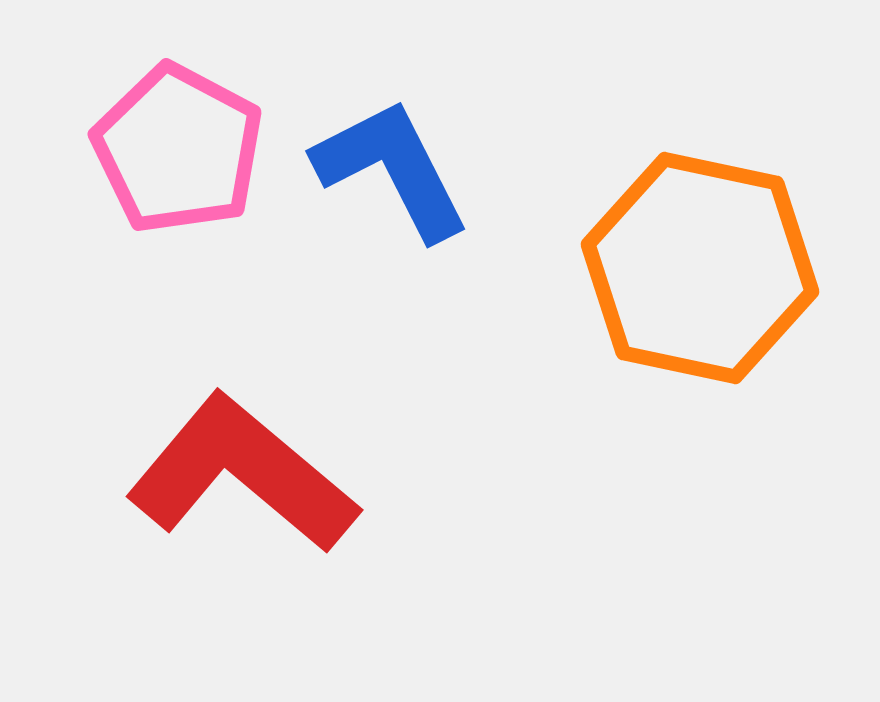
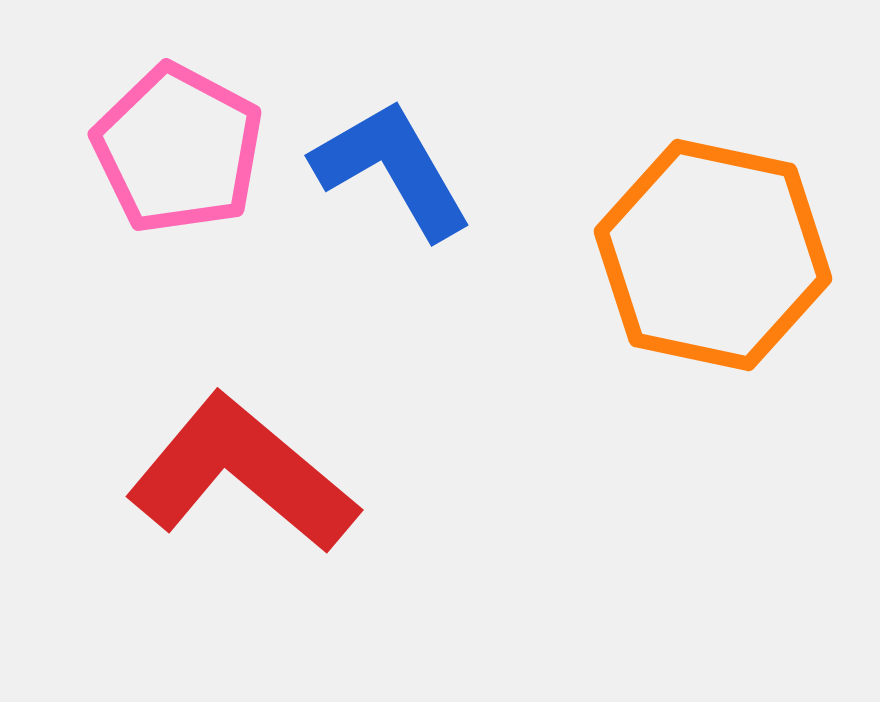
blue L-shape: rotated 3 degrees counterclockwise
orange hexagon: moved 13 px right, 13 px up
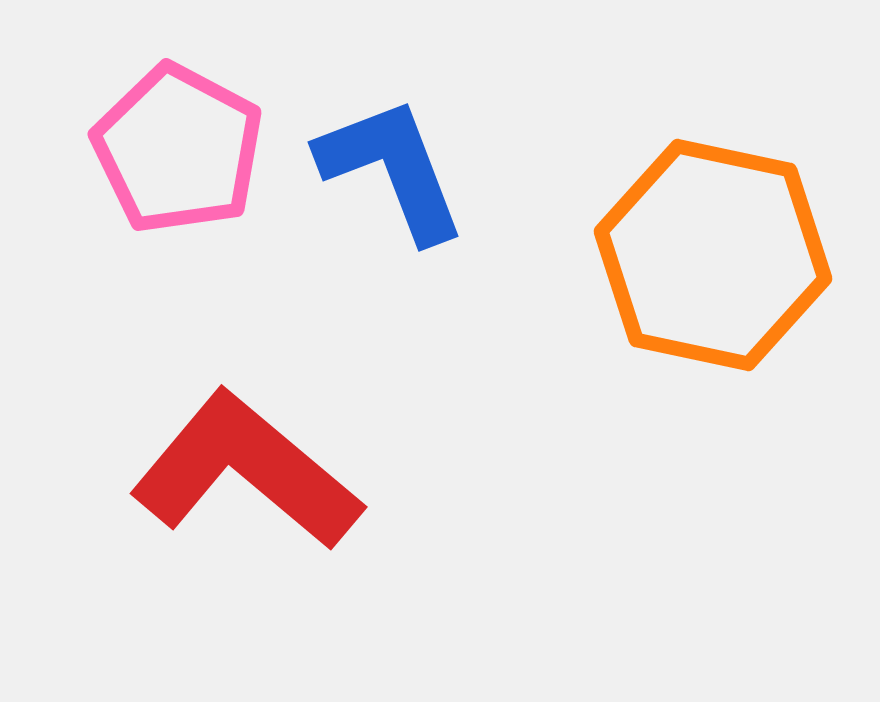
blue L-shape: rotated 9 degrees clockwise
red L-shape: moved 4 px right, 3 px up
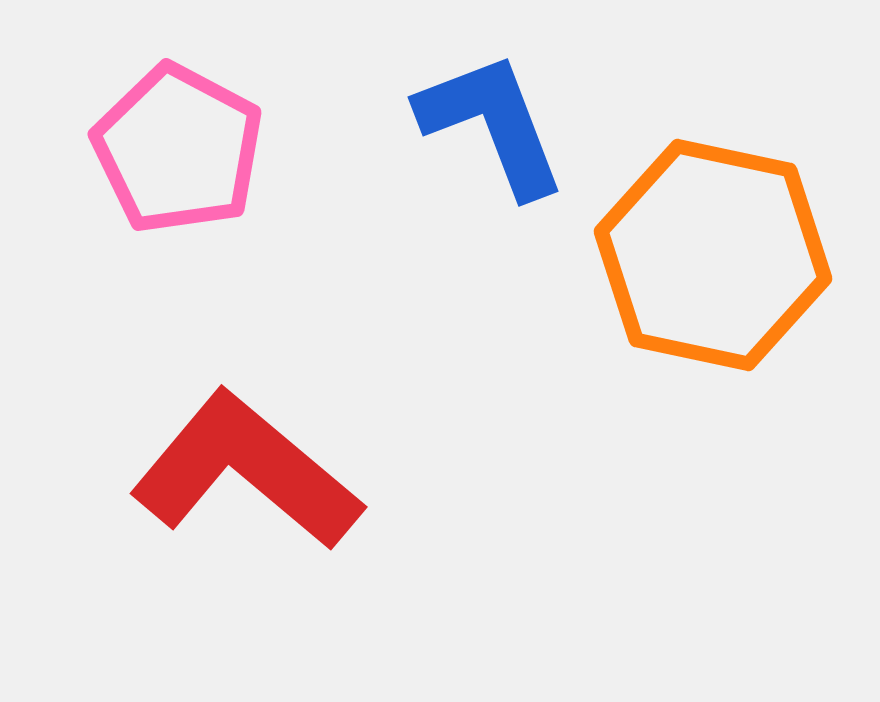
blue L-shape: moved 100 px right, 45 px up
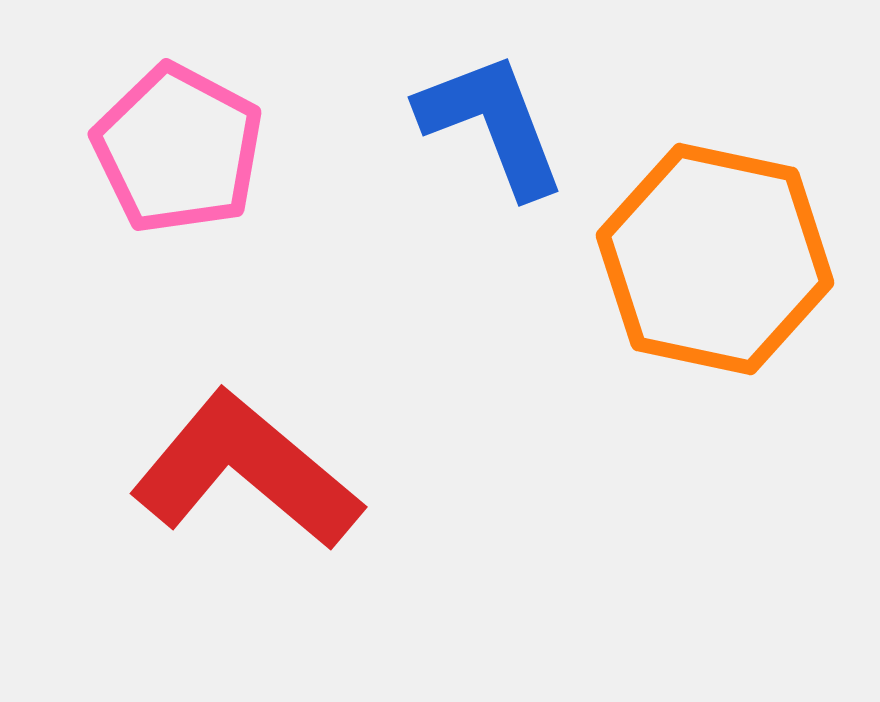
orange hexagon: moved 2 px right, 4 px down
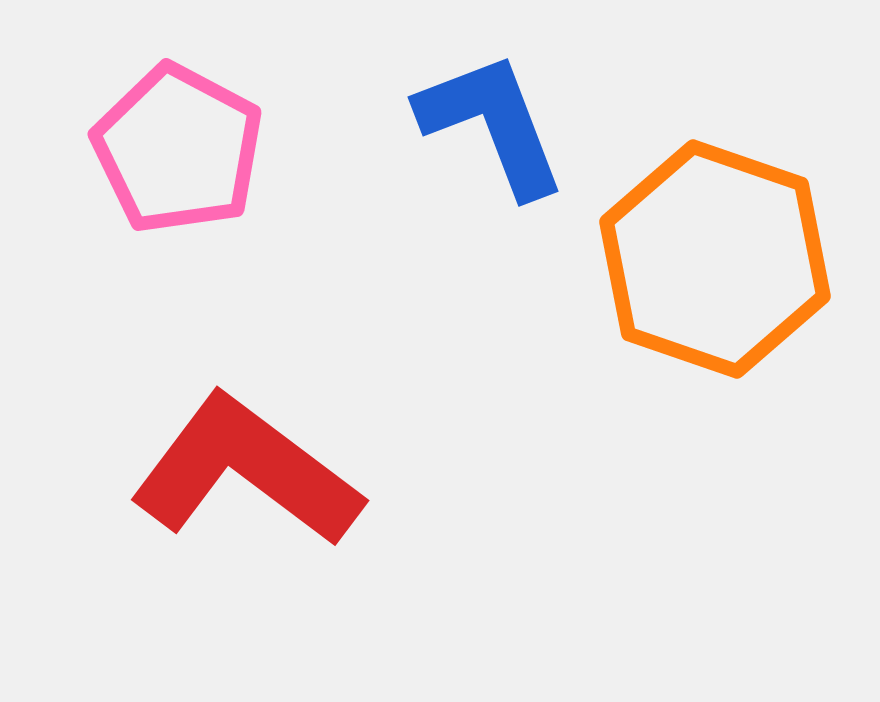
orange hexagon: rotated 7 degrees clockwise
red L-shape: rotated 3 degrees counterclockwise
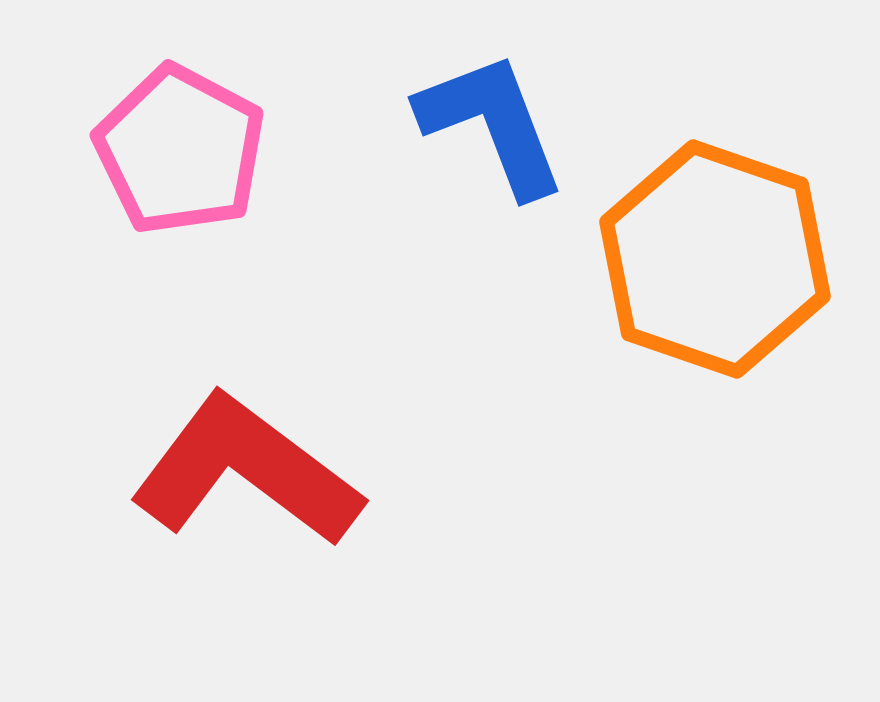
pink pentagon: moved 2 px right, 1 px down
